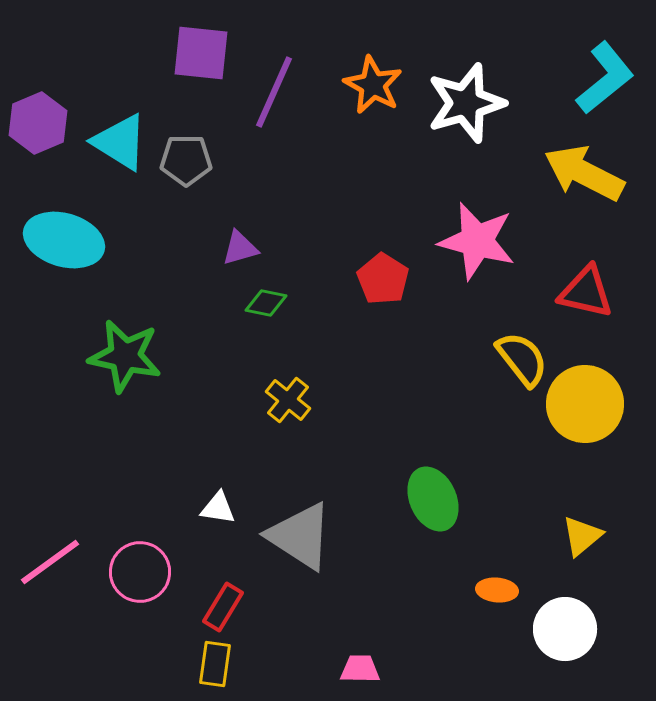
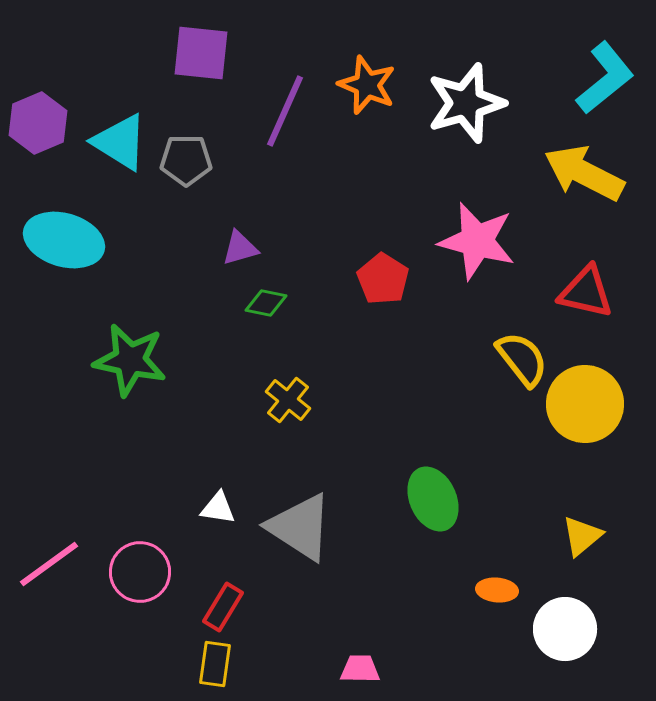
orange star: moved 6 px left; rotated 6 degrees counterclockwise
purple line: moved 11 px right, 19 px down
green star: moved 5 px right, 4 px down
gray triangle: moved 9 px up
pink line: moved 1 px left, 2 px down
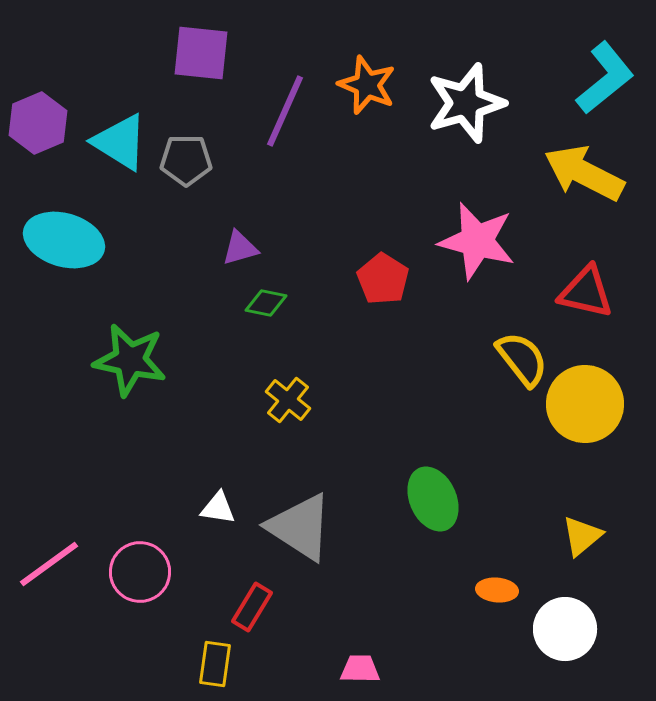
red rectangle: moved 29 px right
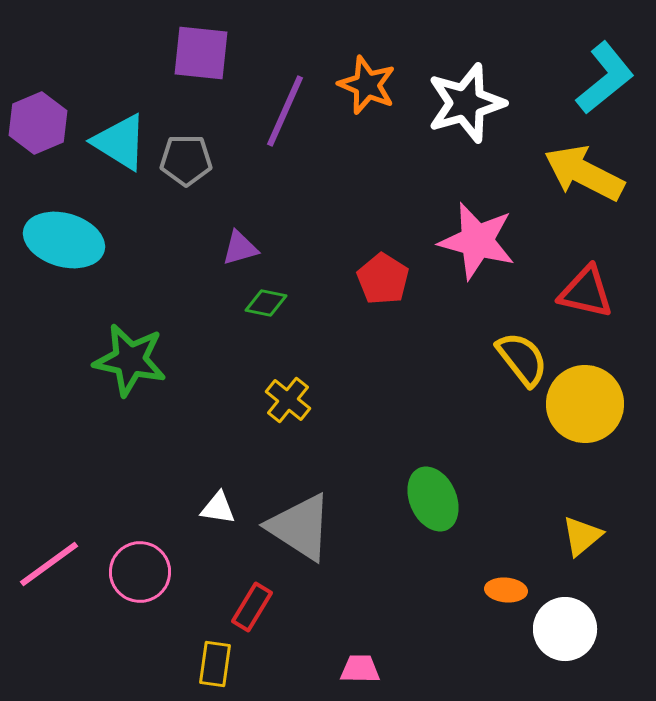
orange ellipse: moved 9 px right
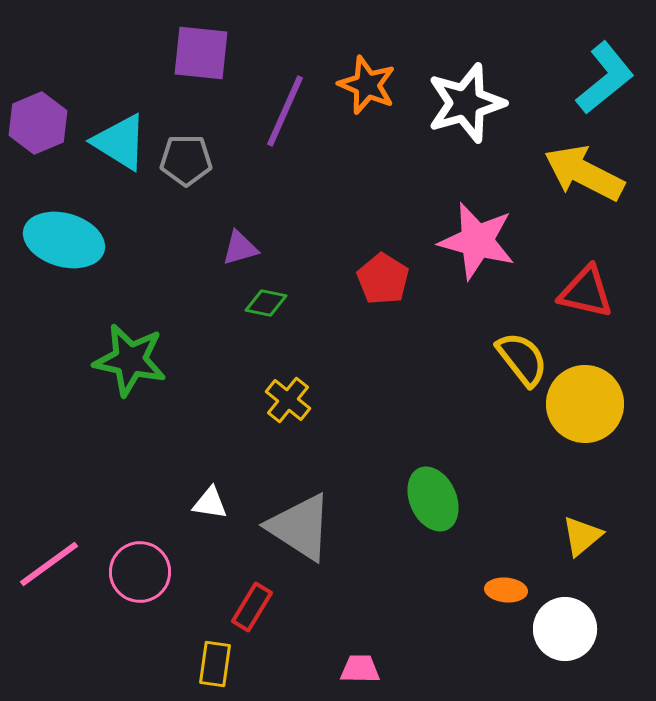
white triangle: moved 8 px left, 5 px up
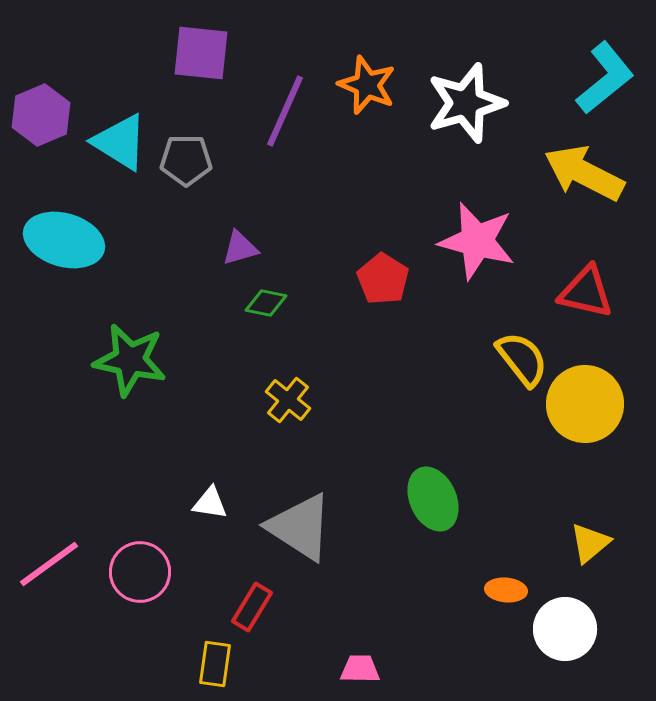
purple hexagon: moved 3 px right, 8 px up
yellow triangle: moved 8 px right, 7 px down
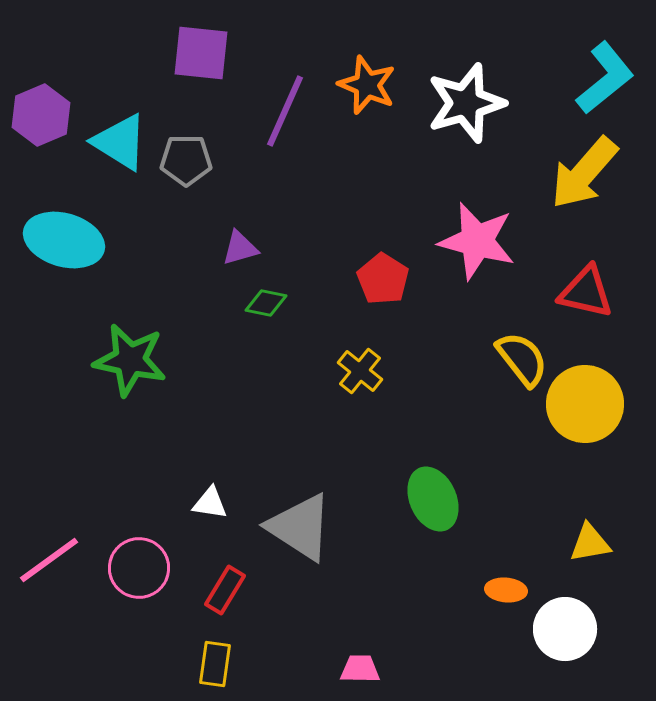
yellow arrow: rotated 76 degrees counterclockwise
yellow cross: moved 72 px right, 29 px up
yellow triangle: rotated 30 degrees clockwise
pink line: moved 4 px up
pink circle: moved 1 px left, 4 px up
red rectangle: moved 27 px left, 17 px up
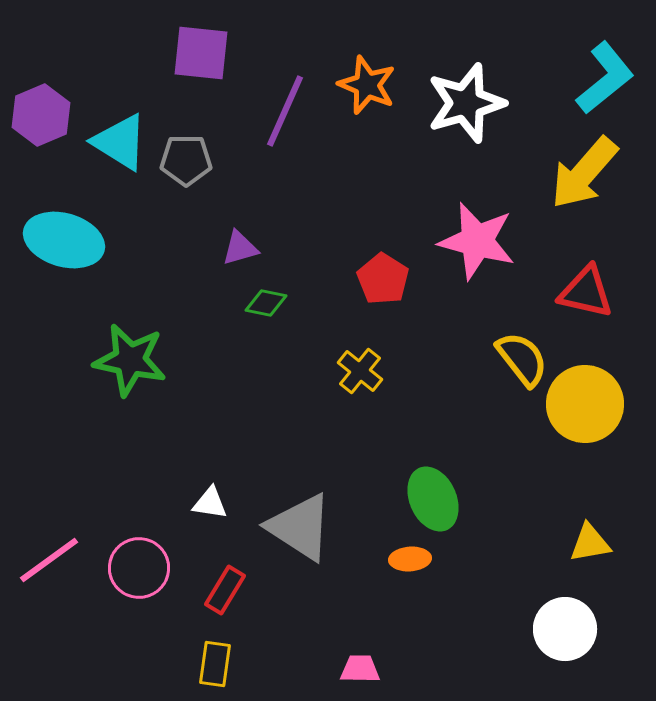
orange ellipse: moved 96 px left, 31 px up; rotated 9 degrees counterclockwise
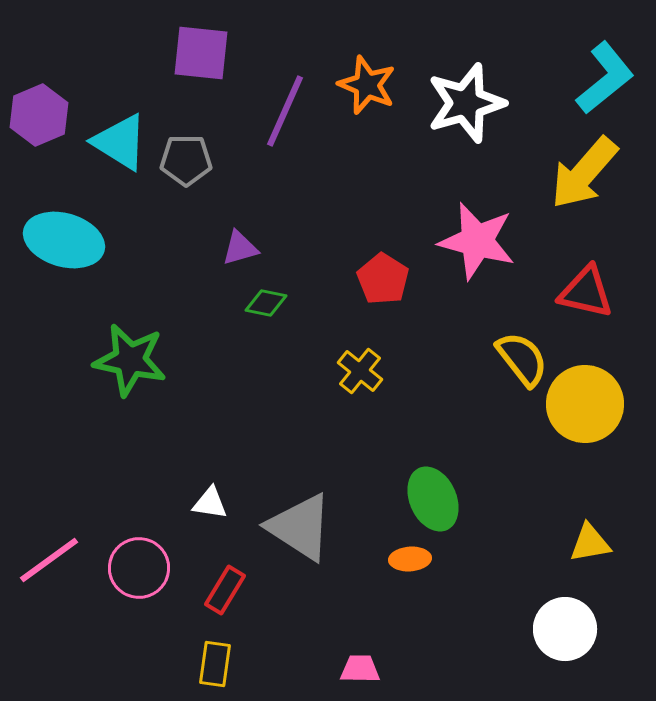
purple hexagon: moved 2 px left
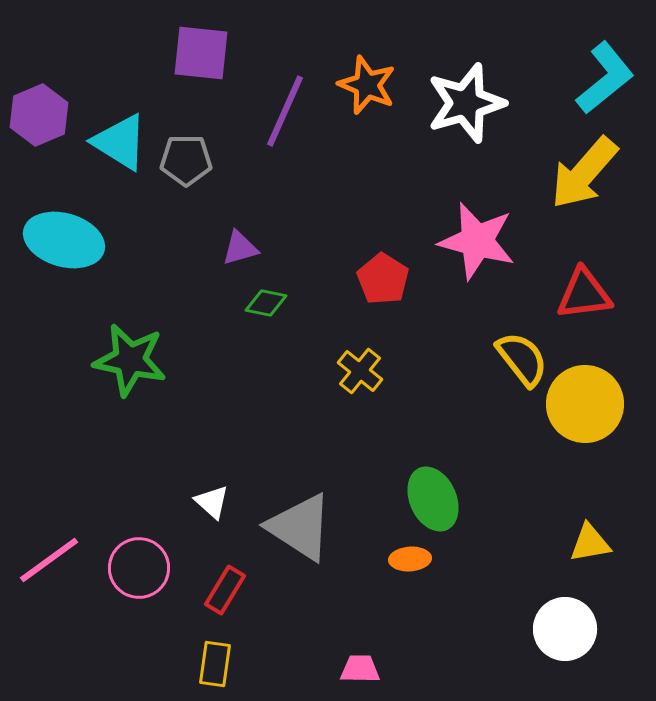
red triangle: moved 2 px left, 2 px down; rotated 20 degrees counterclockwise
white triangle: moved 2 px right, 1 px up; rotated 33 degrees clockwise
